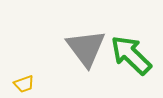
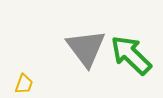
yellow trapezoid: rotated 50 degrees counterclockwise
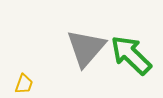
gray triangle: rotated 18 degrees clockwise
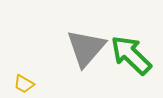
yellow trapezoid: rotated 100 degrees clockwise
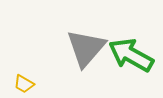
green arrow: rotated 15 degrees counterclockwise
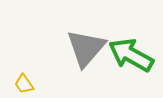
yellow trapezoid: rotated 25 degrees clockwise
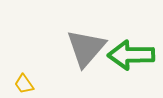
green arrow: rotated 30 degrees counterclockwise
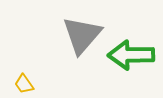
gray triangle: moved 4 px left, 13 px up
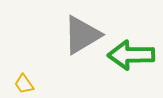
gray triangle: rotated 18 degrees clockwise
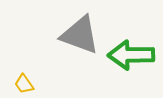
gray triangle: moved 2 px left; rotated 51 degrees clockwise
